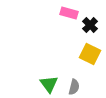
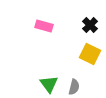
pink rectangle: moved 25 px left, 13 px down
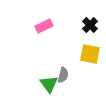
pink rectangle: rotated 42 degrees counterclockwise
yellow square: rotated 15 degrees counterclockwise
gray semicircle: moved 11 px left, 12 px up
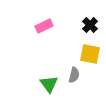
gray semicircle: moved 11 px right
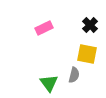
pink rectangle: moved 2 px down
yellow square: moved 3 px left
green triangle: moved 1 px up
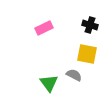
black cross: rotated 28 degrees counterclockwise
gray semicircle: rotated 77 degrees counterclockwise
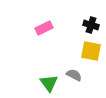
black cross: moved 1 px right
yellow square: moved 4 px right, 3 px up
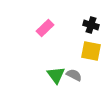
pink rectangle: moved 1 px right; rotated 18 degrees counterclockwise
green triangle: moved 7 px right, 8 px up
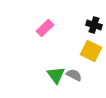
black cross: moved 3 px right
yellow square: rotated 15 degrees clockwise
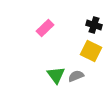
gray semicircle: moved 2 px right, 1 px down; rotated 49 degrees counterclockwise
